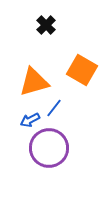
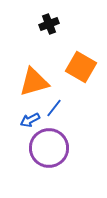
black cross: moved 3 px right, 1 px up; rotated 24 degrees clockwise
orange square: moved 1 px left, 3 px up
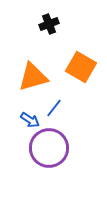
orange triangle: moved 1 px left, 5 px up
blue arrow: rotated 120 degrees counterclockwise
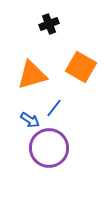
orange triangle: moved 1 px left, 2 px up
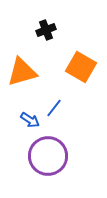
black cross: moved 3 px left, 6 px down
orange triangle: moved 10 px left, 3 px up
purple circle: moved 1 px left, 8 px down
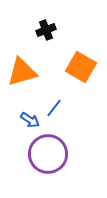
purple circle: moved 2 px up
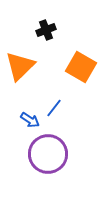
orange triangle: moved 2 px left, 6 px up; rotated 28 degrees counterclockwise
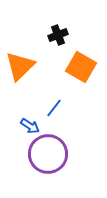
black cross: moved 12 px right, 5 px down
blue arrow: moved 6 px down
